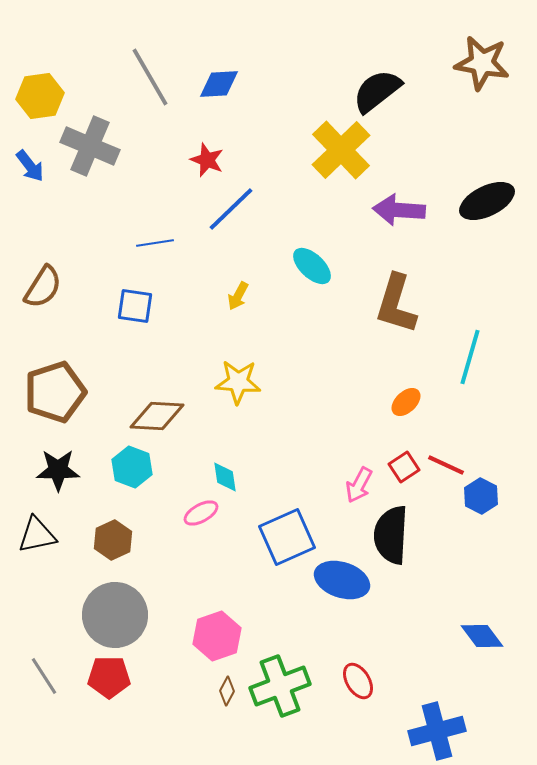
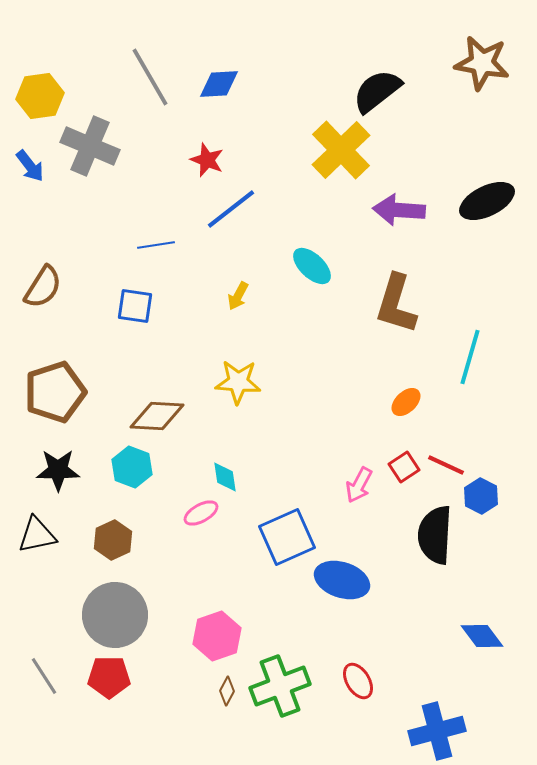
blue line at (231, 209): rotated 6 degrees clockwise
blue line at (155, 243): moved 1 px right, 2 px down
black semicircle at (391, 535): moved 44 px right
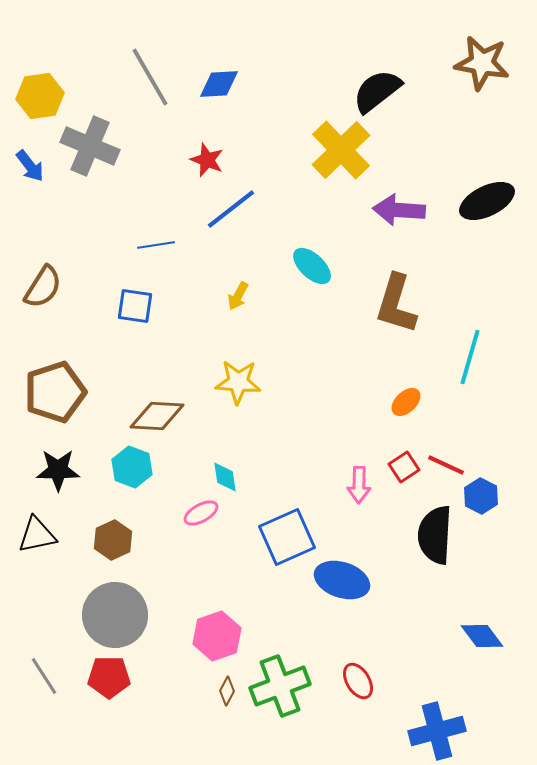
pink arrow at (359, 485): rotated 27 degrees counterclockwise
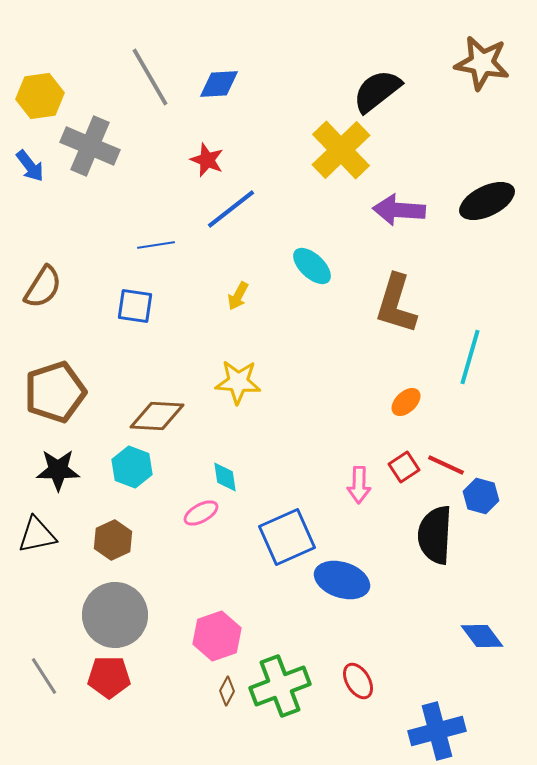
blue hexagon at (481, 496): rotated 12 degrees counterclockwise
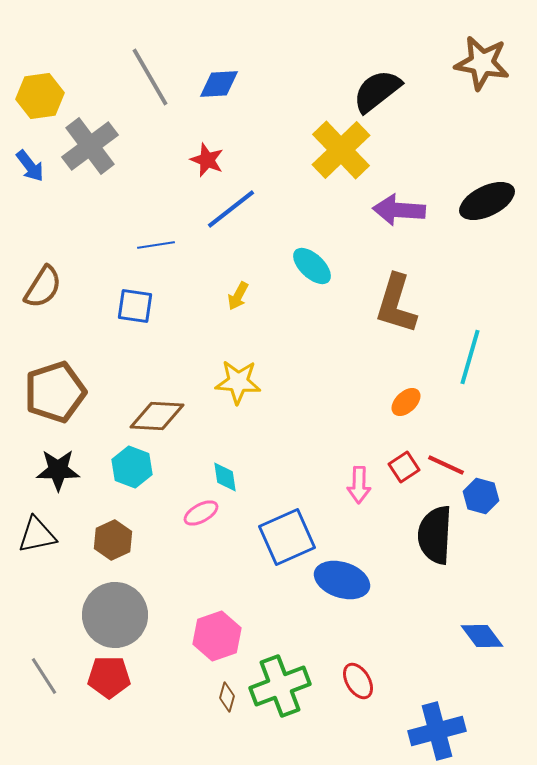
gray cross at (90, 146): rotated 30 degrees clockwise
brown diamond at (227, 691): moved 6 px down; rotated 12 degrees counterclockwise
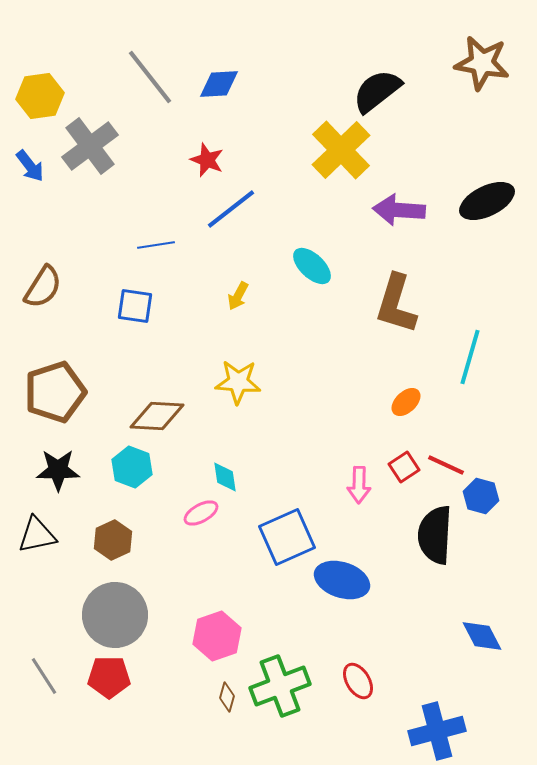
gray line at (150, 77): rotated 8 degrees counterclockwise
blue diamond at (482, 636): rotated 9 degrees clockwise
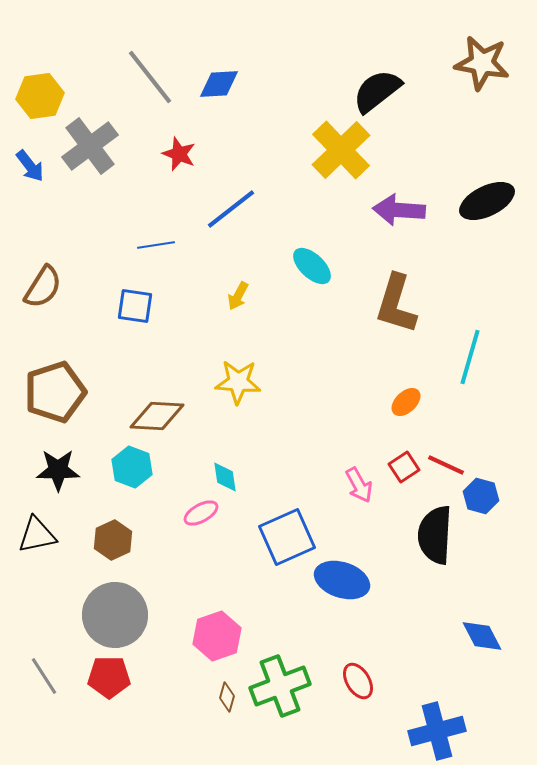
red star at (207, 160): moved 28 px left, 6 px up
pink arrow at (359, 485): rotated 30 degrees counterclockwise
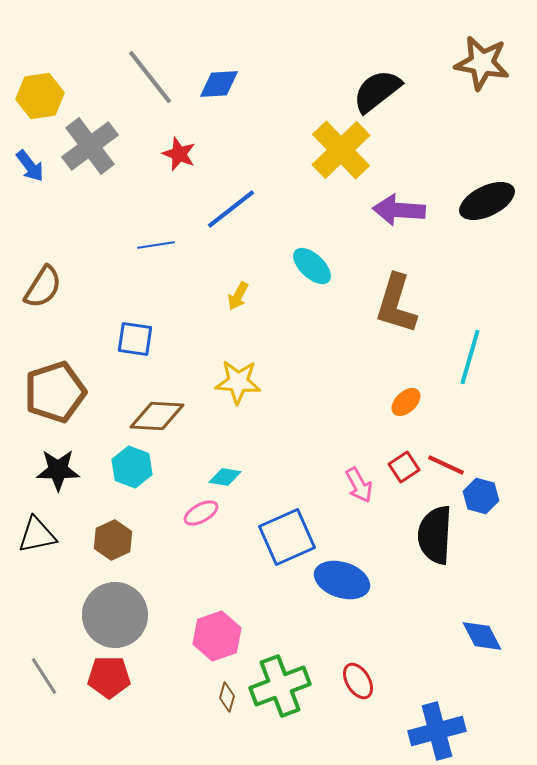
blue square at (135, 306): moved 33 px down
cyan diamond at (225, 477): rotated 72 degrees counterclockwise
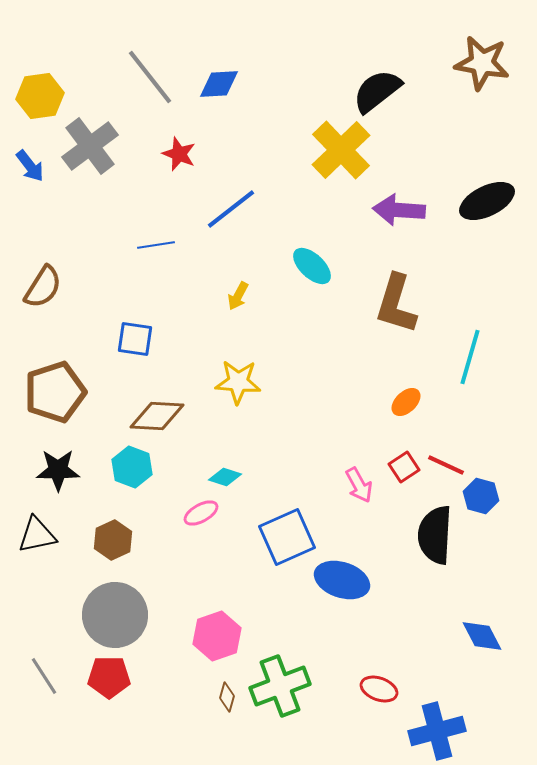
cyan diamond at (225, 477): rotated 8 degrees clockwise
red ellipse at (358, 681): moved 21 px right, 8 px down; rotated 39 degrees counterclockwise
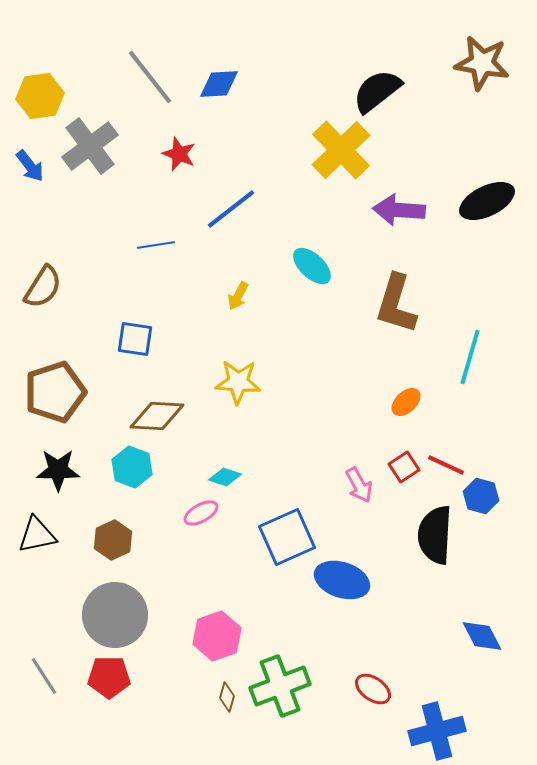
red ellipse at (379, 689): moved 6 px left; rotated 15 degrees clockwise
